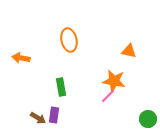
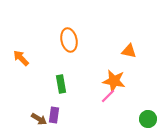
orange arrow: rotated 36 degrees clockwise
green rectangle: moved 3 px up
brown arrow: moved 1 px right, 1 px down
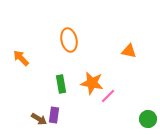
orange star: moved 22 px left, 2 px down
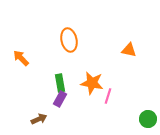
orange triangle: moved 1 px up
green rectangle: moved 1 px left, 1 px up
pink line: rotated 28 degrees counterclockwise
purple rectangle: moved 6 px right, 16 px up; rotated 21 degrees clockwise
brown arrow: rotated 56 degrees counterclockwise
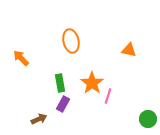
orange ellipse: moved 2 px right, 1 px down
orange star: rotated 25 degrees clockwise
purple rectangle: moved 3 px right, 5 px down
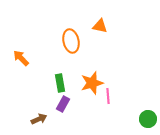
orange triangle: moved 29 px left, 24 px up
orange star: rotated 20 degrees clockwise
pink line: rotated 21 degrees counterclockwise
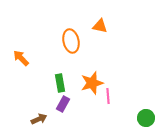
green circle: moved 2 px left, 1 px up
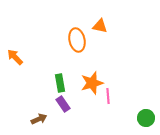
orange ellipse: moved 6 px right, 1 px up
orange arrow: moved 6 px left, 1 px up
purple rectangle: rotated 63 degrees counterclockwise
